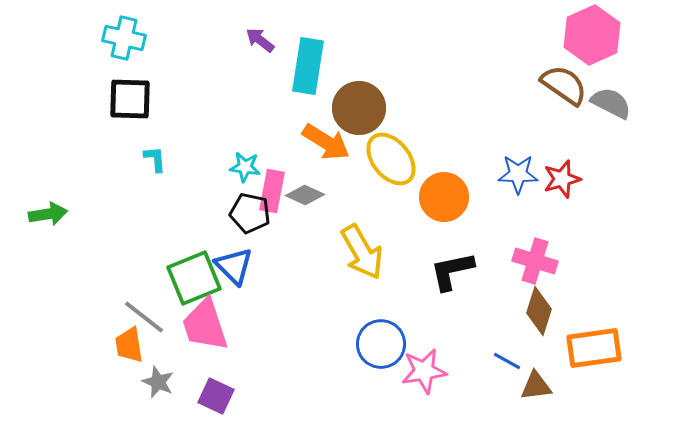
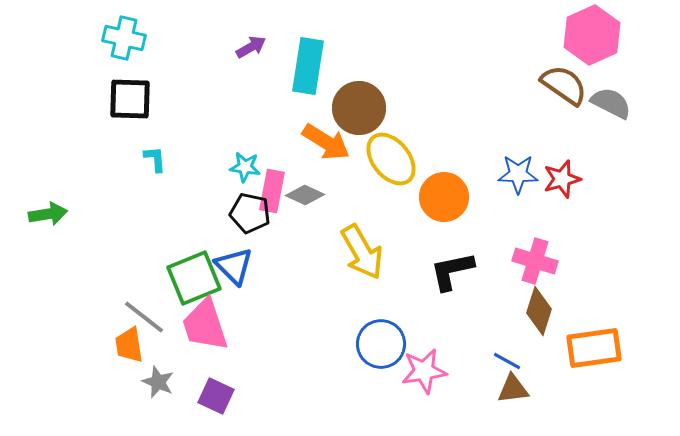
purple arrow: moved 9 px left, 7 px down; rotated 112 degrees clockwise
brown triangle: moved 23 px left, 3 px down
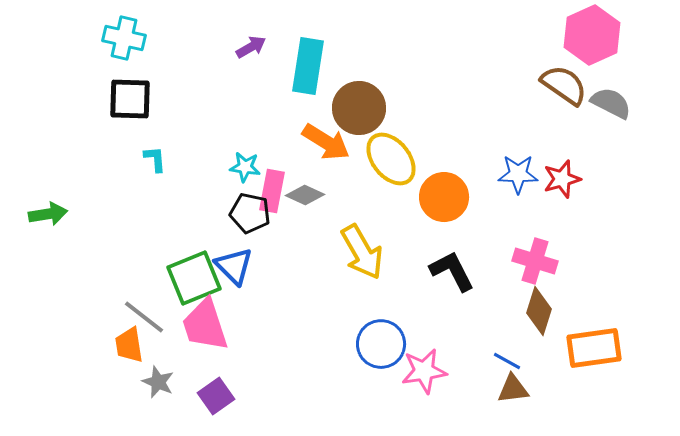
black L-shape: rotated 75 degrees clockwise
purple square: rotated 30 degrees clockwise
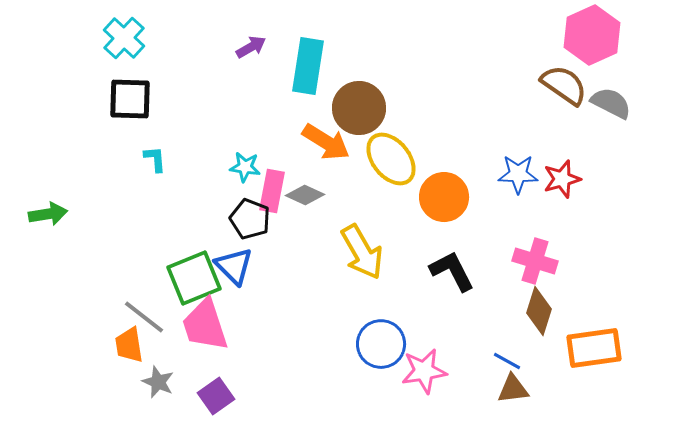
cyan cross: rotated 30 degrees clockwise
black pentagon: moved 6 px down; rotated 9 degrees clockwise
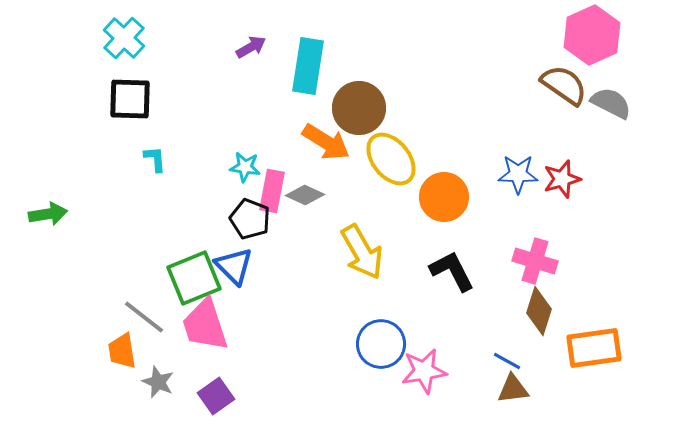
orange trapezoid: moved 7 px left, 6 px down
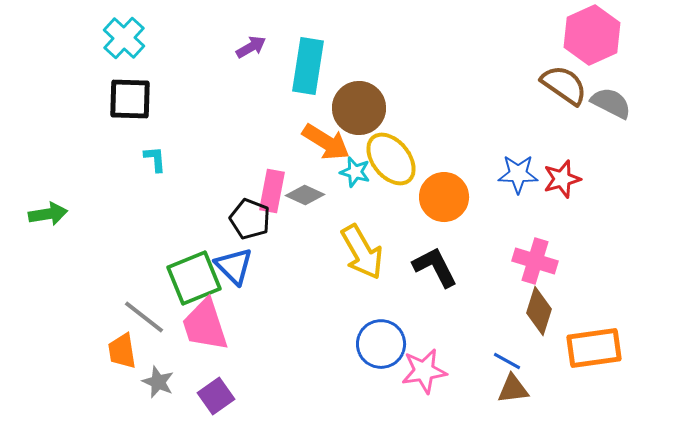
cyan star: moved 110 px right, 5 px down; rotated 8 degrees clockwise
black L-shape: moved 17 px left, 4 px up
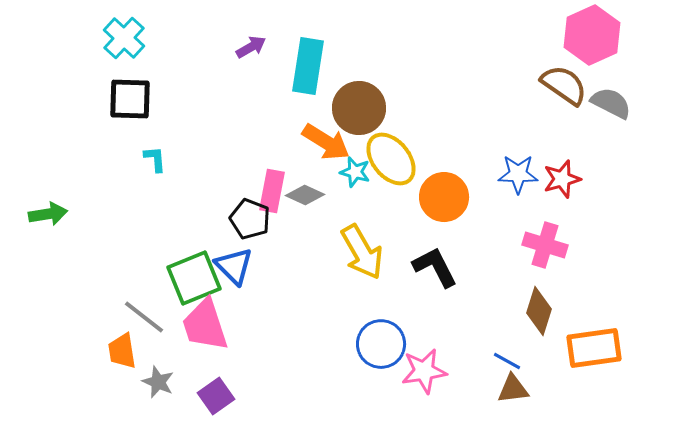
pink cross: moved 10 px right, 16 px up
